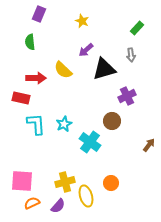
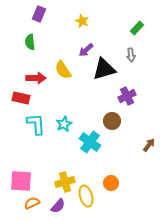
yellow semicircle: rotated 12 degrees clockwise
pink square: moved 1 px left
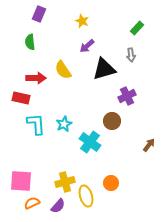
purple arrow: moved 1 px right, 4 px up
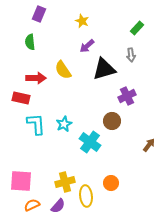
yellow ellipse: rotated 10 degrees clockwise
orange semicircle: moved 2 px down
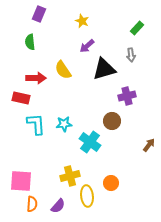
purple cross: rotated 12 degrees clockwise
cyan star: rotated 21 degrees clockwise
yellow cross: moved 5 px right, 6 px up
yellow ellipse: moved 1 px right
orange semicircle: moved 1 px up; rotated 119 degrees clockwise
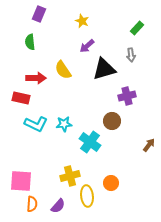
cyan L-shape: rotated 120 degrees clockwise
